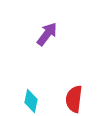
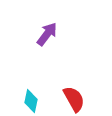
red semicircle: rotated 144 degrees clockwise
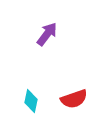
red semicircle: rotated 100 degrees clockwise
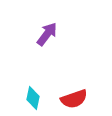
cyan diamond: moved 2 px right, 3 px up
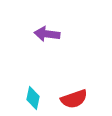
purple arrow: rotated 120 degrees counterclockwise
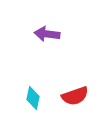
red semicircle: moved 1 px right, 3 px up
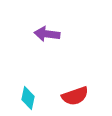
cyan diamond: moved 5 px left
